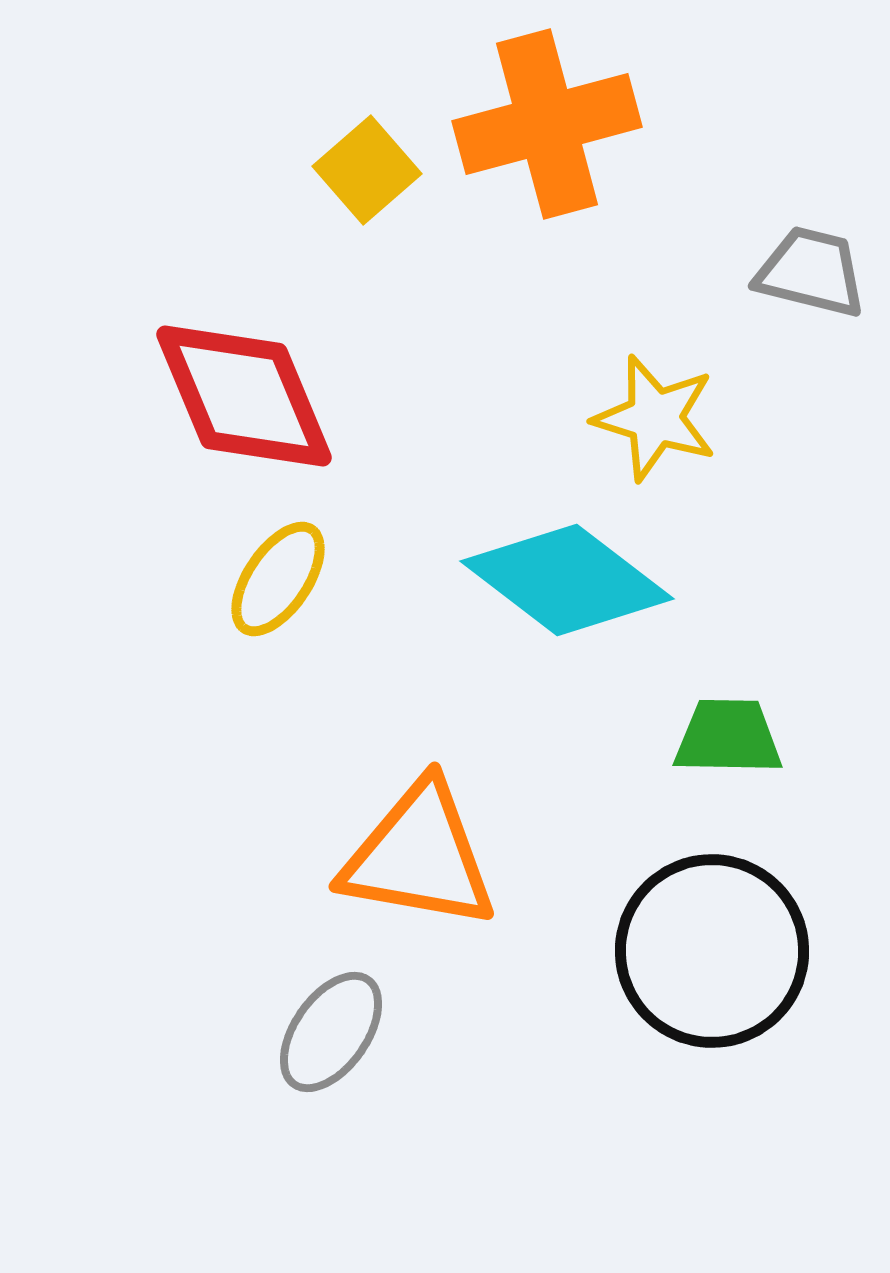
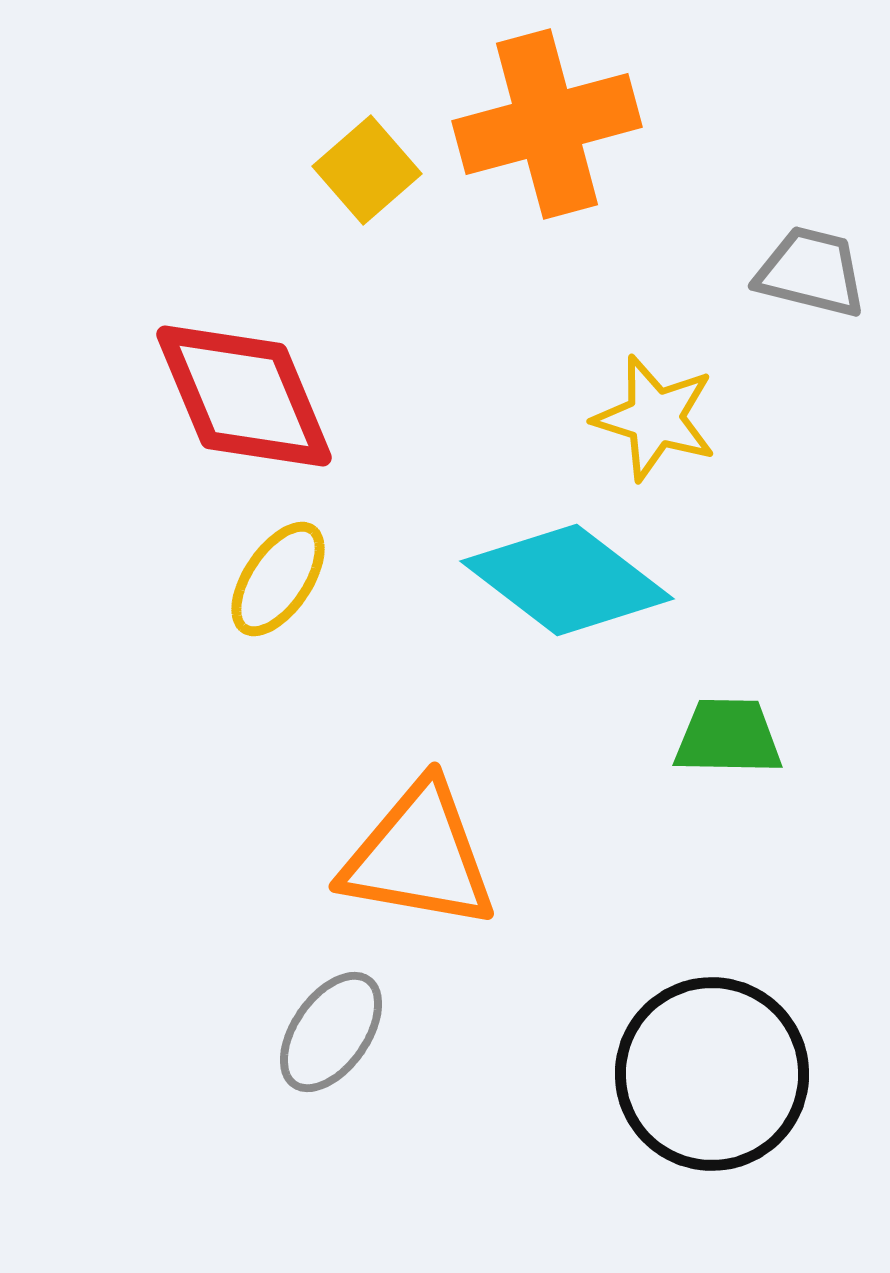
black circle: moved 123 px down
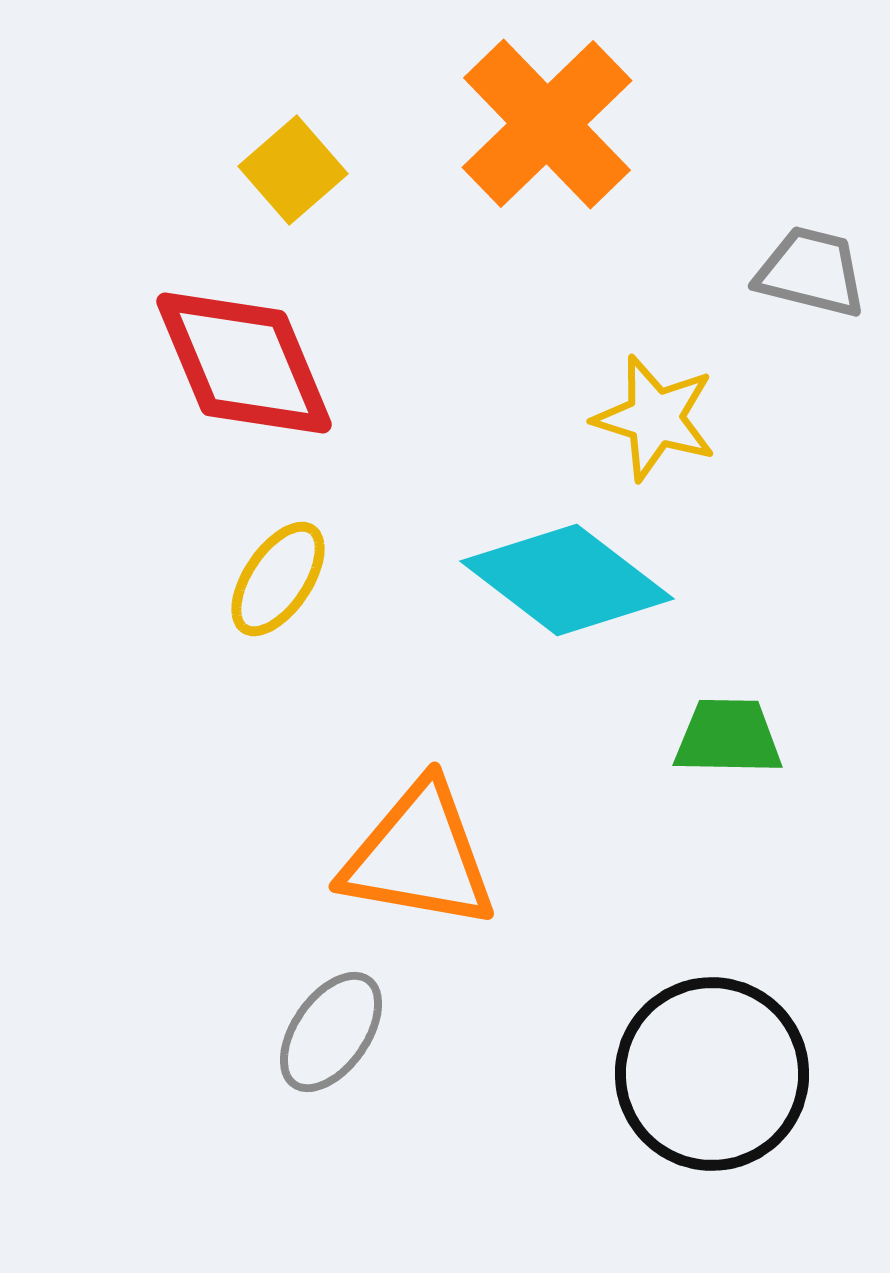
orange cross: rotated 29 degrees counterclockwise
yellow square: moved 74 px left
red diamond: moved 33 px up
